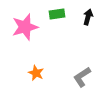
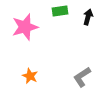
green rectangle: moved 3 px right, 3 px up
orange star: moved 6 px left, 3 px down
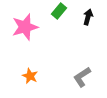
green rectangle: moved 1 px left; rotated 42 degrees counterclockwise
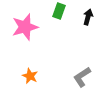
green rectangle: rotated 21 degrees counterclockwise
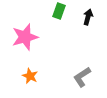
pink star: moved 10 px down
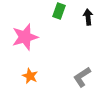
black arrow: rotated 21 degrees counterclockwise
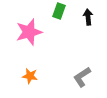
pink star: moved 4 px right, 5 px up
orange star: rotated 14 degrees counterclockwise
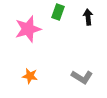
green rectangle: moved 1 px left, 1 px down
pink star: moved 1 px left, 3 px up
gray L-shape: rotated 115 degrees counterclockwise
